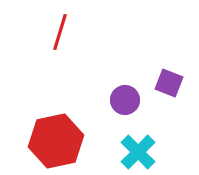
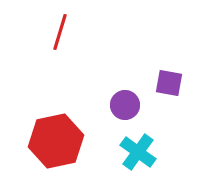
purple square: rotated 12 degrees counterclockwise
purple circle: moved 5 px down
cyan cross: rotated 9 degrees counterclockwise
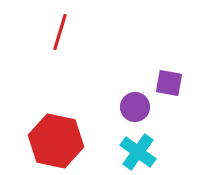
purple circle: moved 10 px right, 2 px down
red hexagon: rotated 24 degrees clockwise
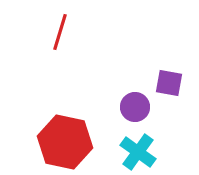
red hexagon: moved 9 px right, 1 px down
